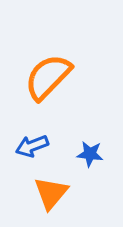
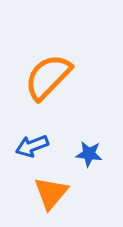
blue star: moved 1 px left
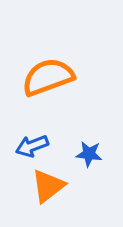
orange semicircle: rotated 26 degrees clockwise
orange triangle: moved 3 px left, 7 px up; rotated 12 degrees clockwise
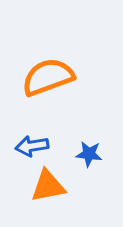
blue arrow: rotated 12 degrees clockwise
orange triangle: rotated 27 degrees clockwise
